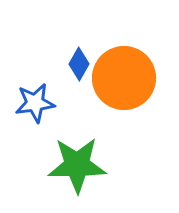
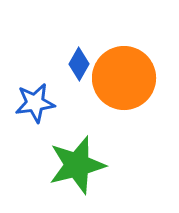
green star: rotated 14 degrees counterclockwise
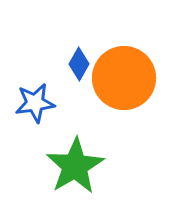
green star: moved 2 px left, 1 px down; rotated 16 degrees counterclockwise
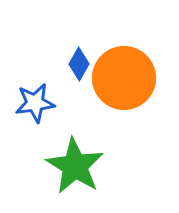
green star: rotated 10 degrees counterclockwise
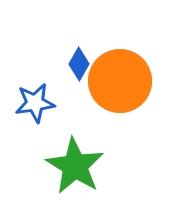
orange circle: moved 4 px left, 3 px down
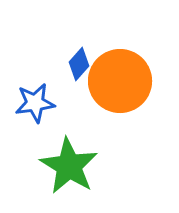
blue diamond: rotated 12 degrees clockwise
green star: moved 6 px left
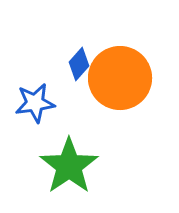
orange circle: moved 3 px up
green star: rotated 6 degrees clockwise
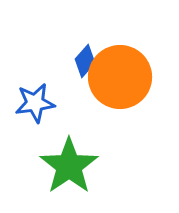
blue diamond: moved 6 px right, 3 px up
orange circle: moved 1 px up
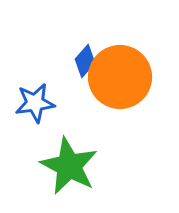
green star: rotated 10 degrees counterclockwise
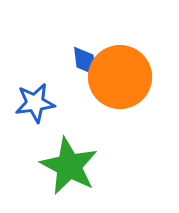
blue diamond: rotated 48 degrees counterclockwise
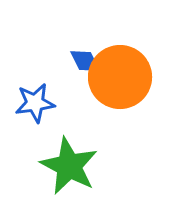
blue diamond: rotated 20 degrees counterclockwise
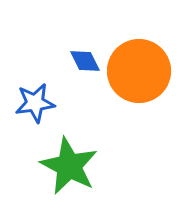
orange circle: moved 19 px right, 6 px up
